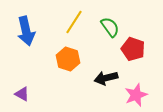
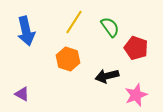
red pentagon: moved 3 px right, 1 px up
black arrow: moved 1 px right, 2 px up
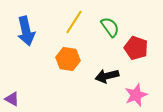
orange hexagon: rotated 10 degrees counterclockwise
purple triangle: moved 10 px left, 5 px down
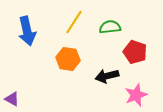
green semicircle: rotated 60 degrees counterclockwise
blue arrow: moved 1 px right
red pentagon: moved 1 px left, 4 px down
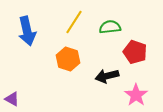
orange hexagon: rotated 10 degrees clockwise
pink star: rotated 15 degrees counterclockwise
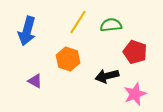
yellow line: moved 4 px right
green semicircle: moved 1 px right, 2 px up
blue arrow: rotated 28 degrees clockwise
pink star: moved 1 px left, 1 px up; rotated 15 degrees clockwise
purple triangle: moved 23 px right, 18 px up
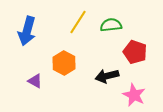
orange hexagon: moved 4 px left, 4 px down; rotated 10 degrees clockwise
pink star: moved 1 px left, 1 px down; rotated 25 degrees counterclockwise
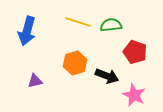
yellow line: rotated 75 degrees clockwise
orange hexagon: moved 11 px right; rotated 15 degrees clockwise
black arrow: rotated 145 degrees counterclockwise
purple triangle: rotated 42 degrees counterclockwise
